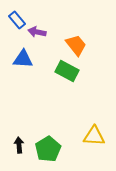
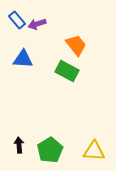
purple arrow: moved 8 px up; rotated 30 degrees counterclockwise
yellow triangle: moved 15 px down
green pentagon: moved 2 px right, 1 px down
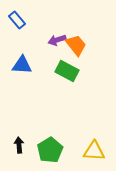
purple arrow: moved 20 px right, 16 px down
blue triangle: moved 1 px left, 6 px down
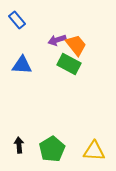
green rectangle: moved 2 px right, 7 px up
green pentagon: moved 2 px right, 1 px up
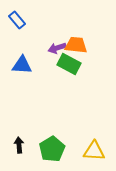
purple arrow: moved 8 px down
orange trapezoid: rotated 45 degrees counterclockwise
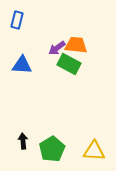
blue rectangle: rotated 54 degrees clockwise
purple arrow: rotated 18 degrees counterclockwise
black arrow: moved 4 px right, 4 px up
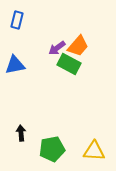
orange trapezoid: moved 2 px right, 1 px down; rotated 125 degrees clockwise
blue triangle: moved 7 px left; rotated 15 degrees counterclockwise
black arrow: moved 2 px left, 8 px up
green pentagon: rotated 20 degrees clockwise
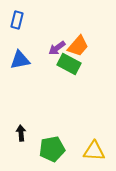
blue triangle: moved 5 px right, 5 px up
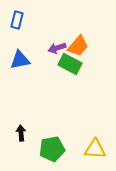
purple arrow: rotated 18 degrees clockwise
green rectangle: moved 1 px right
yellow triangle: moved 1 px right, 2 px up
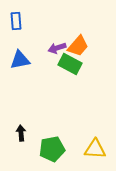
blue rectangle: moved 1 px left, 1 px down; rotated 18 degrees counterclockwise
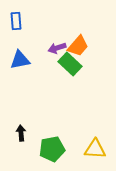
green rectangle: rotated 15 degrees clockwise
